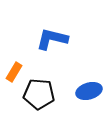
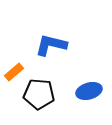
blue L-shape: moved 1 px left, 6 px down
orange rectangle: rotated 18 degrees clockwise
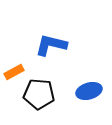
orange rectangle: rotated 12 degrees clockwise
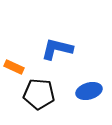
blue L-shape: moved 6 px right, 4 px down
orange rectangle: moved 5 px up; rotated 54 degrees clockwise
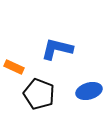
black pentagon: rotated 16 degrees clockwise
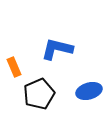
orange rectangle: rotated 42 degrees clockwise
black pentagon: rotated 28 degrees clockwise
